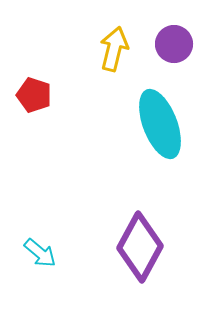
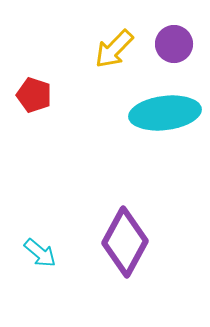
yellow arrow: rotated 150 degrees counterclockwise
cyan ellipse: moved 5 px right, 11 px up; rotated 76 degrees counterclockwise
purple diamond: moved 15 px left, 5 px up
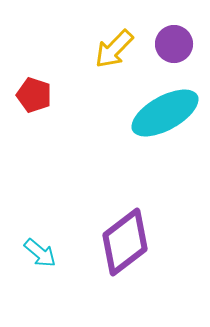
cyan ellipse: rotated 22 degrees counterclockwise
purple diamond: rotated 24 degrees clockwise
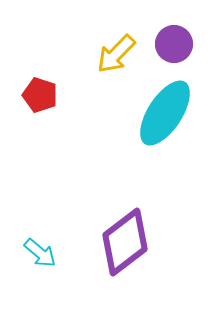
yellow arrow: moved 2 px right, 5 px down
red pentagon: moved 6 px right
cyan ellipse: rotated 28 degrees counterclockwise
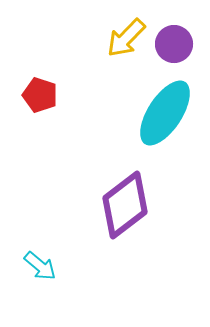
yellow arrow: moved 10 px right, 16 px up
purple diamond: moved 37 px up
cyan arrow: moved 13 px down
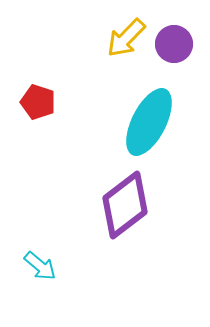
red pentagon: moved 2 px left, 7 px down
cyan ellipse: moved 16 px left, 9 px down; rotated 6 degrees counterclockwise
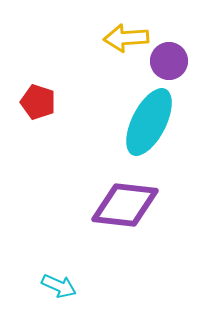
yellow arrow: rotated 42 degrees clockwise
purple circle: moved 5 px left, 17 px down
purple diamond: rotated 44 degrees clockwise
cyan arrow: moved 19 px right, 20 px down; rotated 16 degrees counterclockwise
